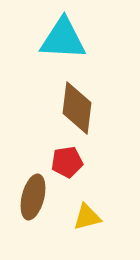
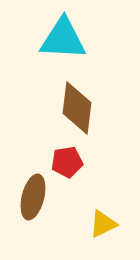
yellow triangle: moved 16 px right, 7 px down; rotated 12 degrees counterclockwise
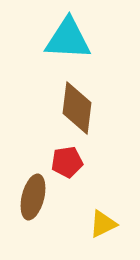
cyan triangle: moved 5 px right
